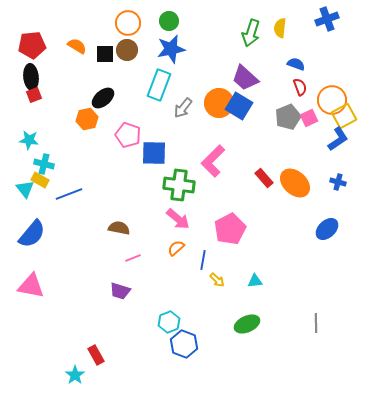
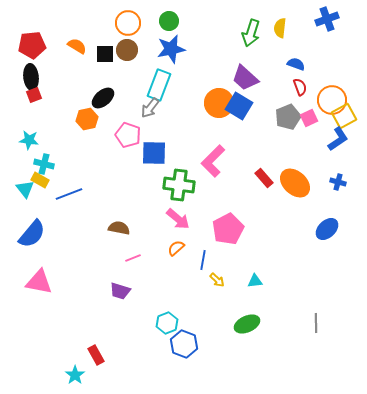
gray arrow at (183, 108): moved 33 px left
pink pentagon at (230, 229): moved 2 px left
pink triangle at (31, 286): moved 8 px right, 4 px up
cyan hexagon at (169, 322): moved 2 px left, 1 px down
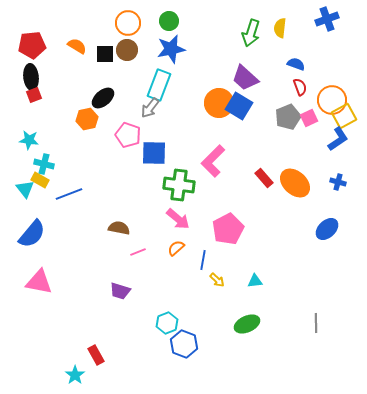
pink line at (133, 258): moved 5 px right, 6 px up
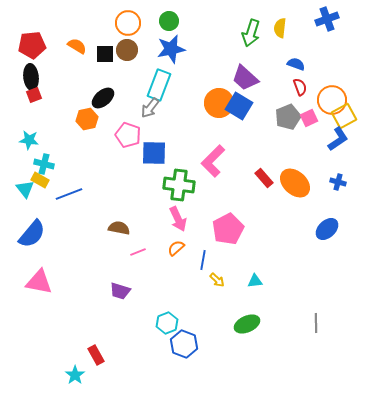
pink arrow at (178, 219): rotated 25 degrees clockwise
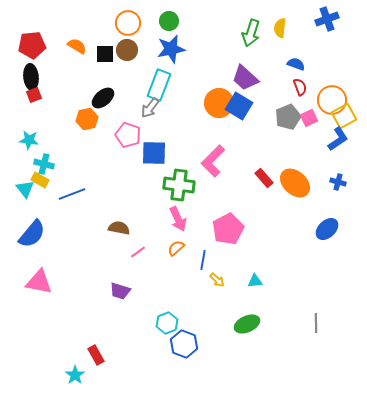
blue line at (69, 194): moved 3 px right
pink line at (138, 252): rotated 14 degrees counterclockwise
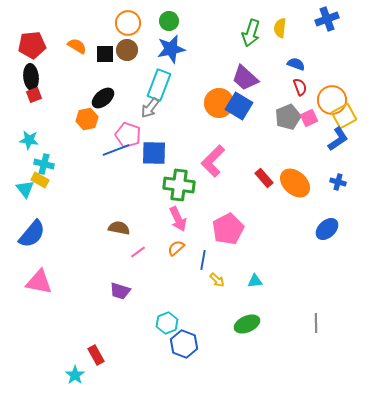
blue line at (72, 194): moved 44 px right, 44 px up
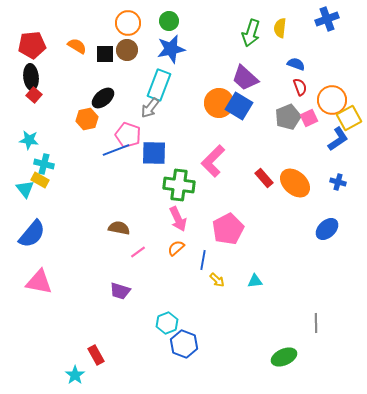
red square at (34, 95): rotated 28 degrees counterclockwise
yellow square at (344, 116): moved 5 px right, 2 px down
green ellipse at (247, 324): moved 37 px right, 33 px down
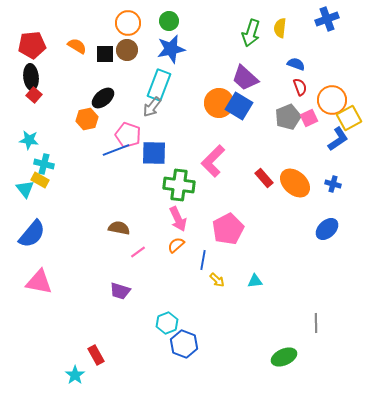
gray arrow at (150, 108): moved 2 px right, 1 px up
blue cross at (338, 182): moved 5 px left, 2 px down
orange semicircle at (176, 248): moved 3 px up
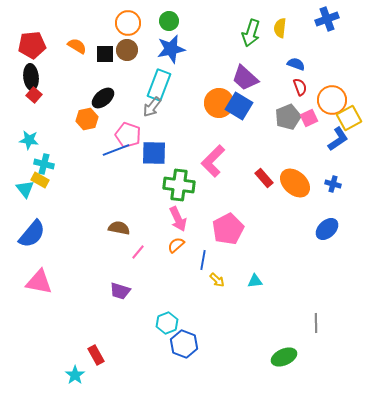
pink line at (138, 252): rotated 14 degrees counterclockwise
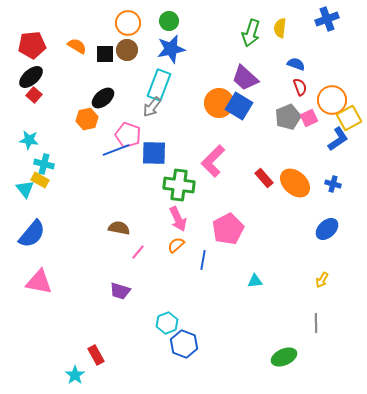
black ellipse at (31, 77): rotated 55 degrees clockwise
yellow arrow at (217, 280): moved 105 px right; rotated 77 degrees clockwise
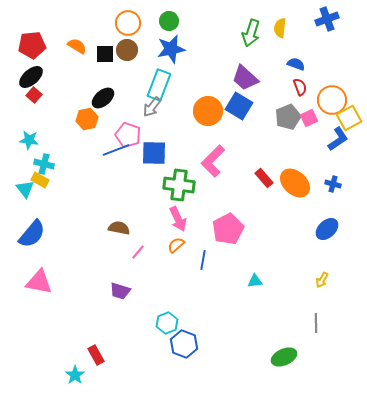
orange circle at (219, 103): moved 11 px left, 8 px down
